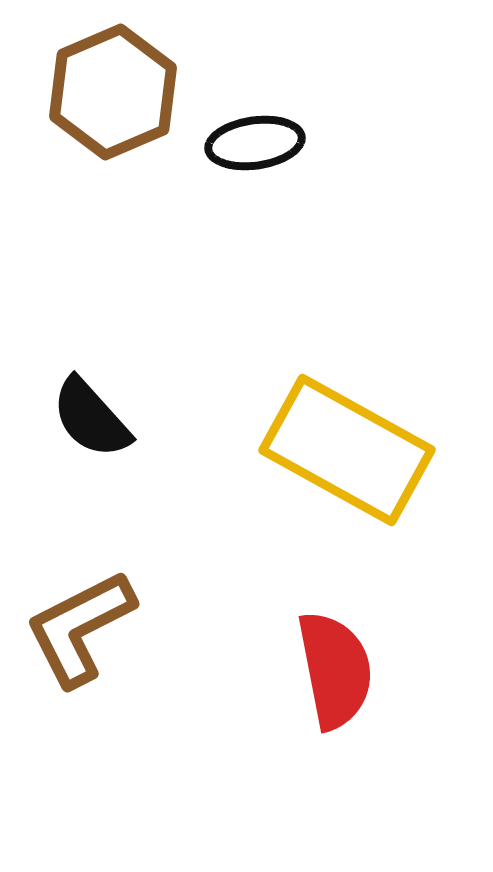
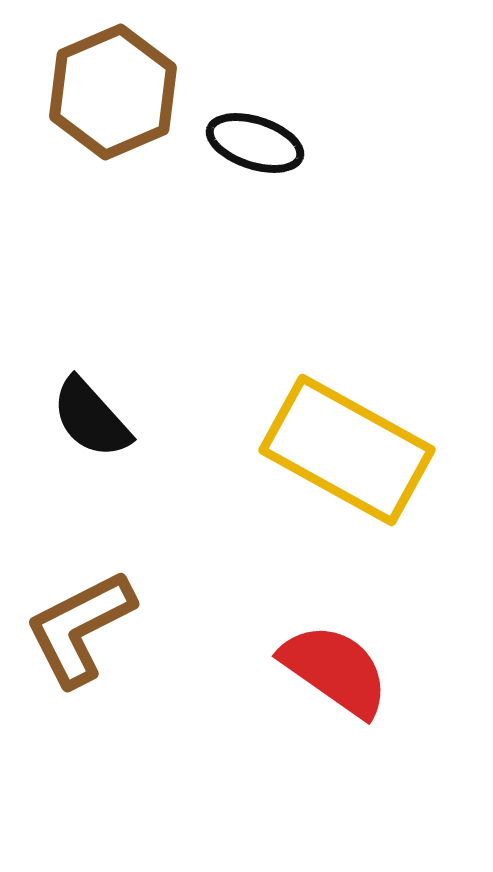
black ellipse: rotated 26 degrees clockwise
red semicircle: rotated 44 degrees counterclockwise
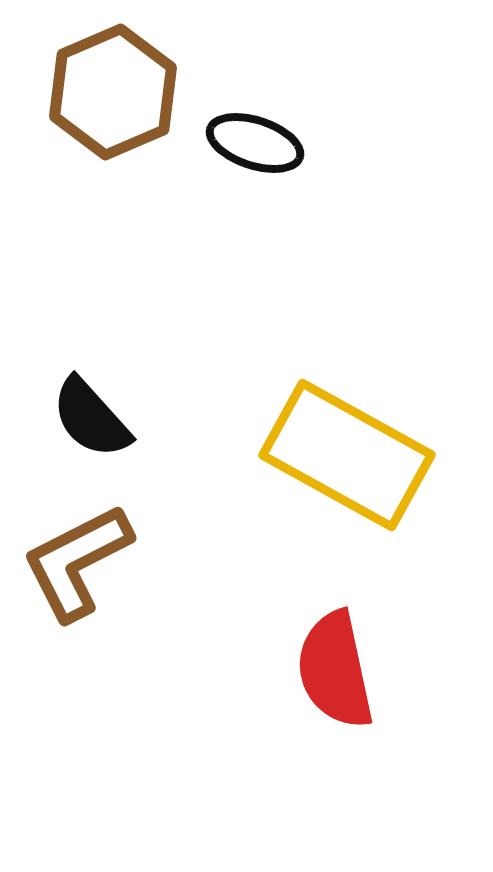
yellow rectangle: moved 5 px down
brown L-shape: moved 3 px left, 66 px up
red semicircle: rotated 137 degrees counterclockwise
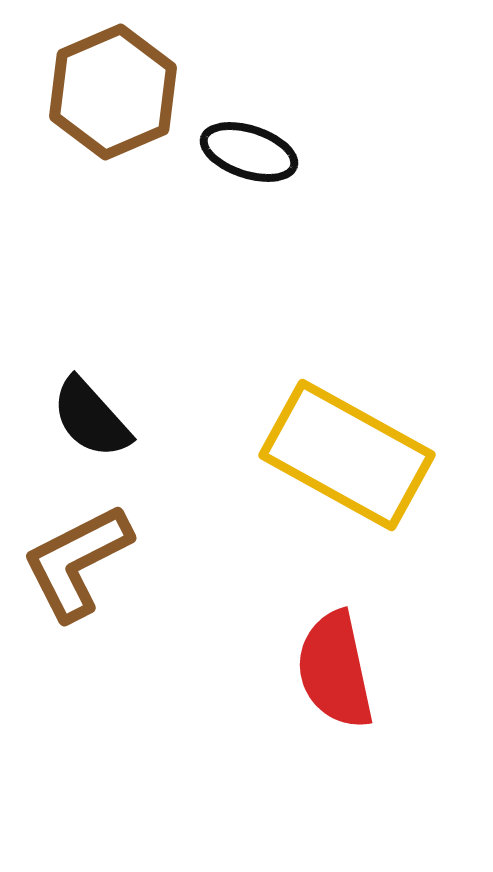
black ellipse: moved 6 px left, 9 px down
